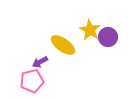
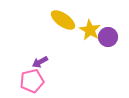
yellow ellipse: moved 25 px up
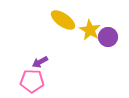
pink pentagon: rotated 15 degrees clockwise
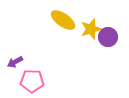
yellow star: moved 1 px right, 1 px up; rotated 25 degrees clockwise
purple arrow: moved 25 px left
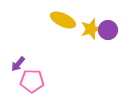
yellow ellipse: rotated 10 degrees counterclockwise
purple circle: moved 7 px up
purple arrow: moved 3 px right, 2 px down; rotated 21 degrees counterclockwise
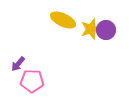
purple circle: moved 2 px left
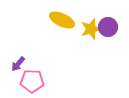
yellow ellipse: moved 1 px left
purple circle: moved 2 px right, 3 px up
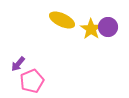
yellow star: rotated 20 degrees counterclockwise
pink pentagon: rotated 25 degrees counterclockwise
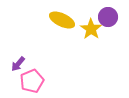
purple circle: moved 10 px up
